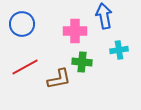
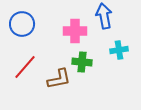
red line: rotated 20 degrees counterclockwise
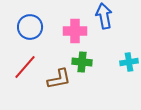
blue circle: moved 8 px right, 3 px down
cyan cross: moved 10 px right, 12 px down
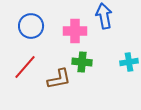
blue circle: moved 1 px right, 1 px up
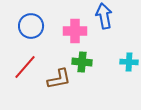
cyan cross: rotated 12 degrees clockwise
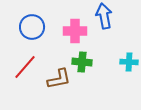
blue circle: moved 1 px right, 1 px down
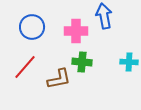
pink cross: moved 1 px right
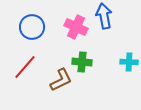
pink cross: moved 4 px up; rotated 25 degrees clockwise
brown L-shape: moved 2 px right, 1 px down; rotated 15 degrees counterclockwise
